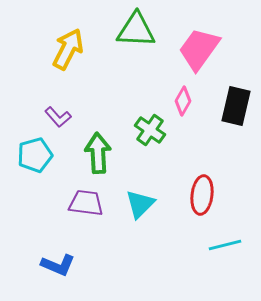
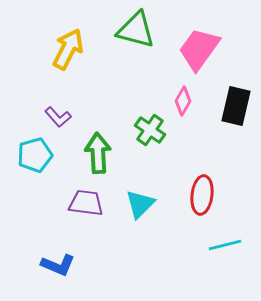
green triangle: rotated 12 degrees clockwise
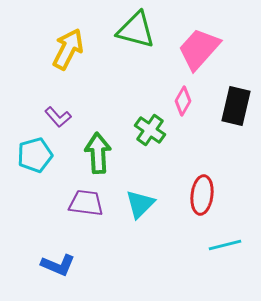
pink trapezoid: rotated 6 degrees clockwise
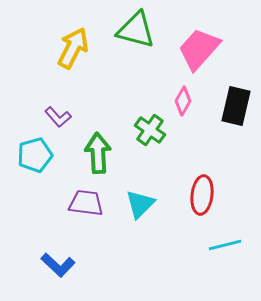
yellow arrow: moved 5 px right, 1 px up
blue L-shape: rotated 20 degrees clockwise
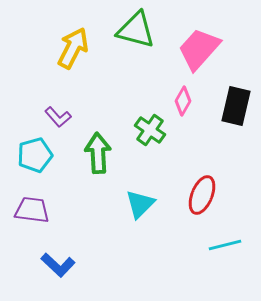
red ellipse: rotated 15 degrees clockwise
purple trapezoid: moved 54 px left, 7 px down
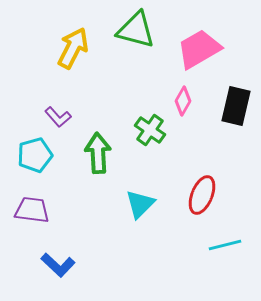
pink trapezoid: rotated 18 degrees clockwise
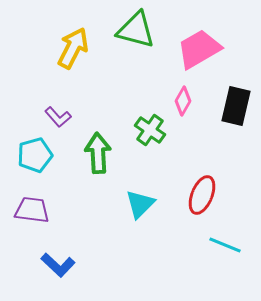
cyan line: rotated 36 degrees clockwise
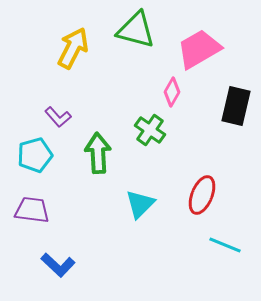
pink diamond: moved 11 px left, 9 px up
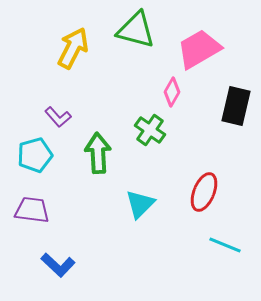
red ellipse: moved 2 px right, 3 px up
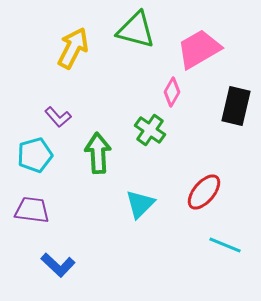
red ellipse: rotated 18 degrees clockwise
